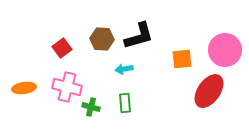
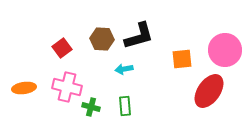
green rectangle: moved 3 px down
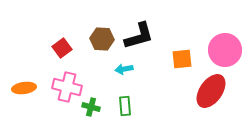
red ellipse: moved 2 px right
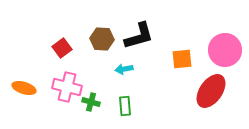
orange ellipse: rotated 25 degrees clockwise
green cross: moved 5 px up
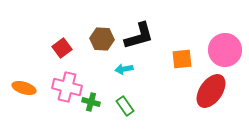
green rectangle: rotated 30 degrees counterclockwise
